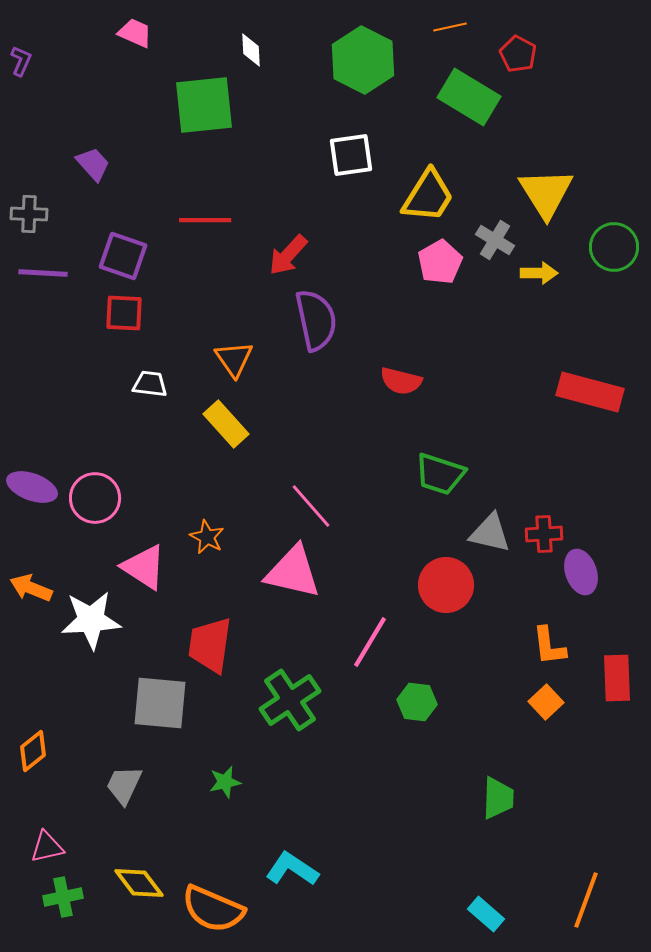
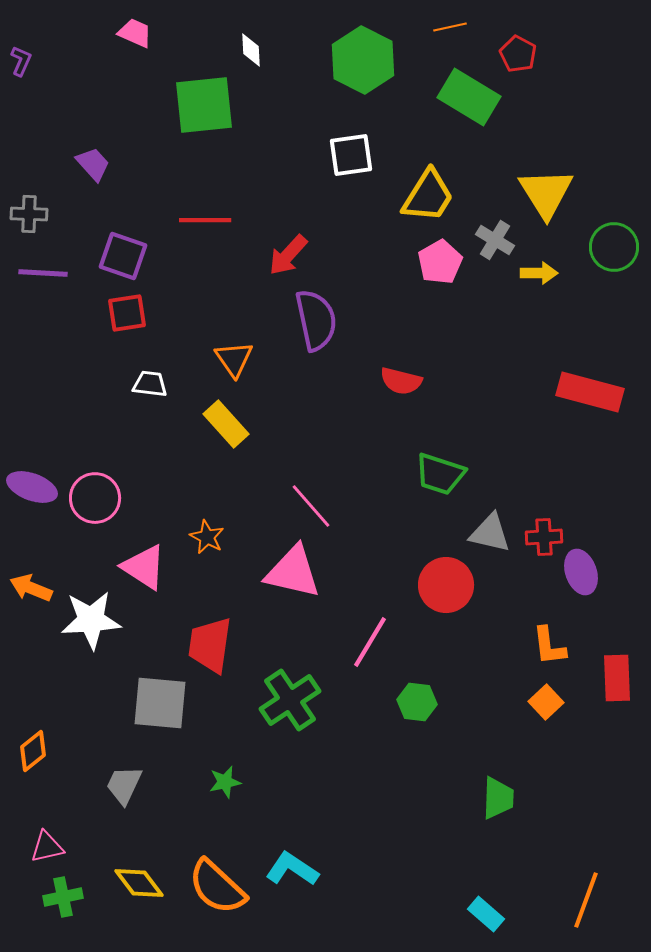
red square at (124, 313): moved 3 px right; rotated 12 degrees counterclockwise
red cross at (544, 534): moved 3 px down
orange semicircle at (213, 909): moved 4 px right, 22 px up; rotated 20 degrees clockwise
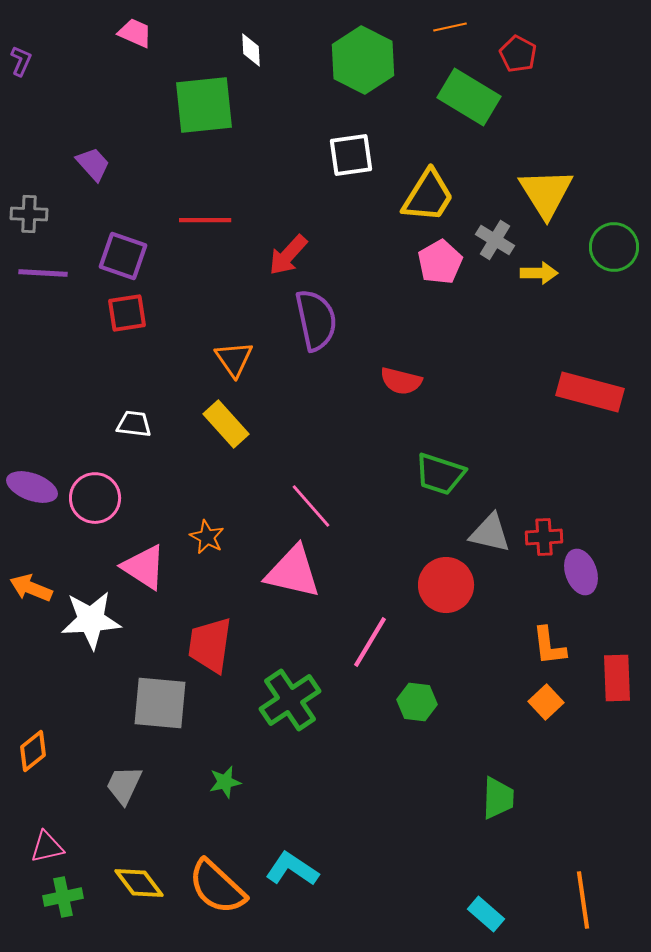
white trapezoid at (150, 384): moved 16 px left, 40 px down
orange line at (586, 900): moved 3 px left; rotated 28 degrees counterclockwise
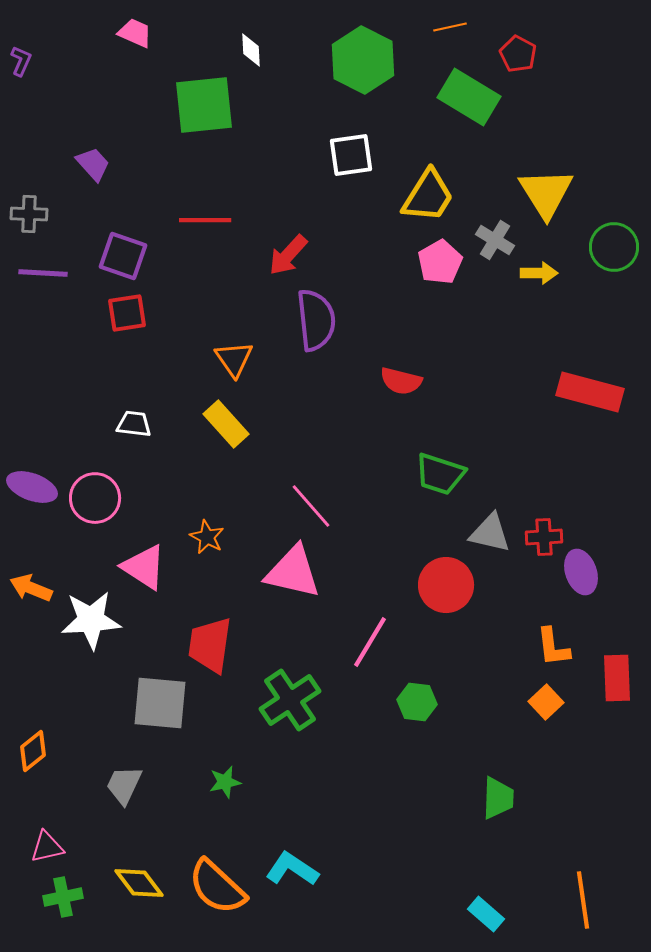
purple semicircle at (316, 320): rotated 6 degrees clockwise
orange L-shape at (549, 646): moved 4 px right, 1 px down
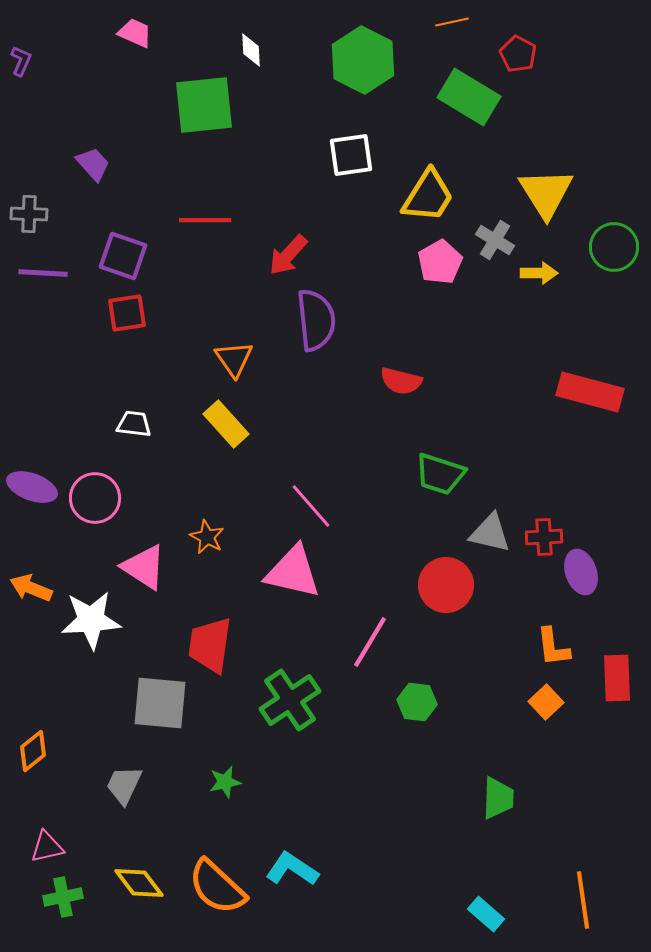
orange line at (450, 27): moved 2 px right, 5 px up
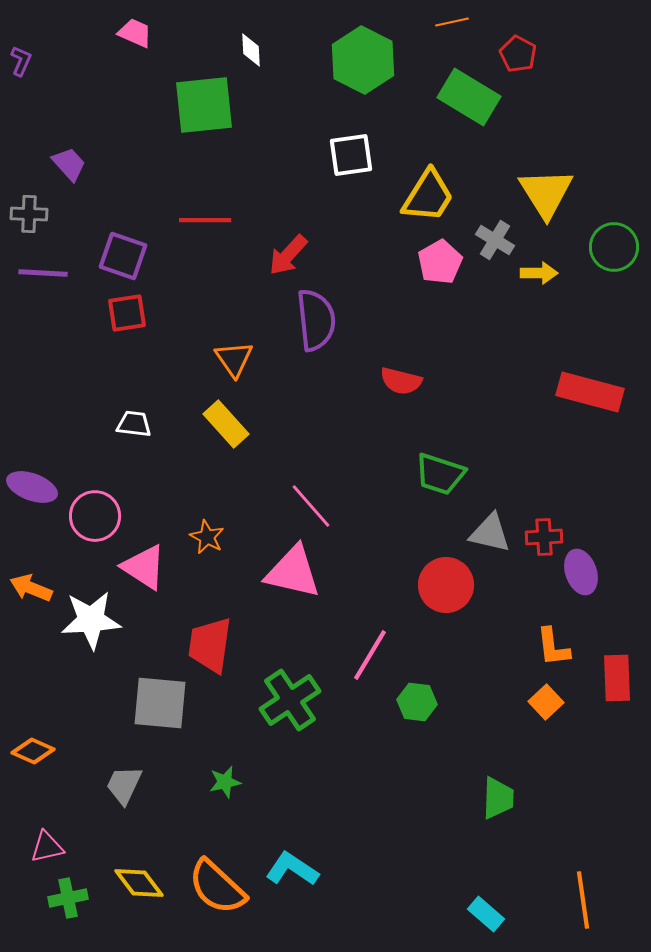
purple trapezoid at (93, 164): moved 24 px left
pink circle at (95, 498): moved 18 px down
pink line at (370, 642): moved 13 px down
orange diamond at (33, 751): rotated 63 degrees clockwise
green cross at (63, 897): moved 5 px right, 1 px down
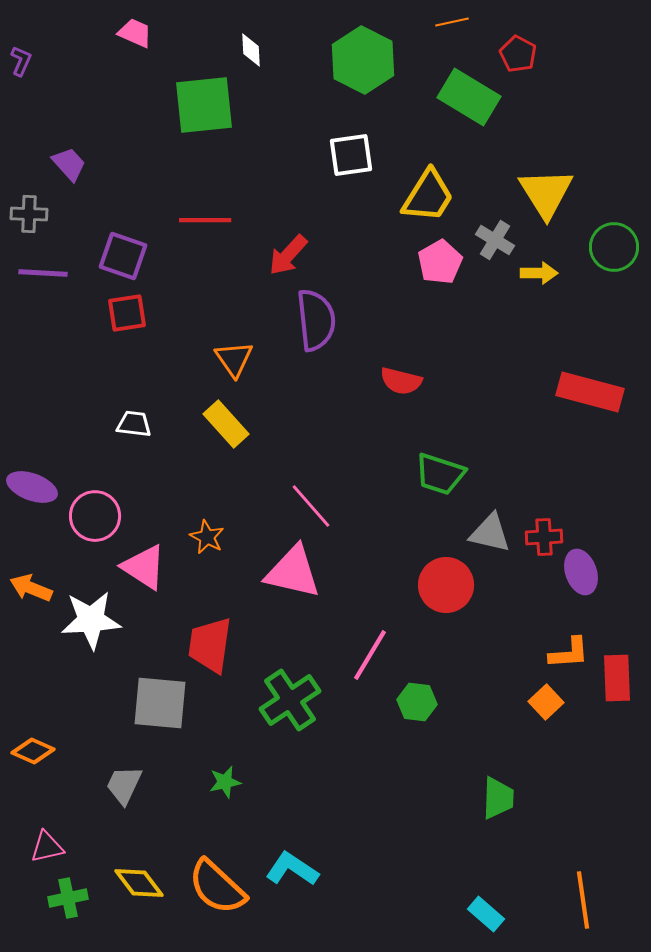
orange L-shape at (553, 647): moved 16 px right, 6 px down; rotated 87 degrees counterclockwise
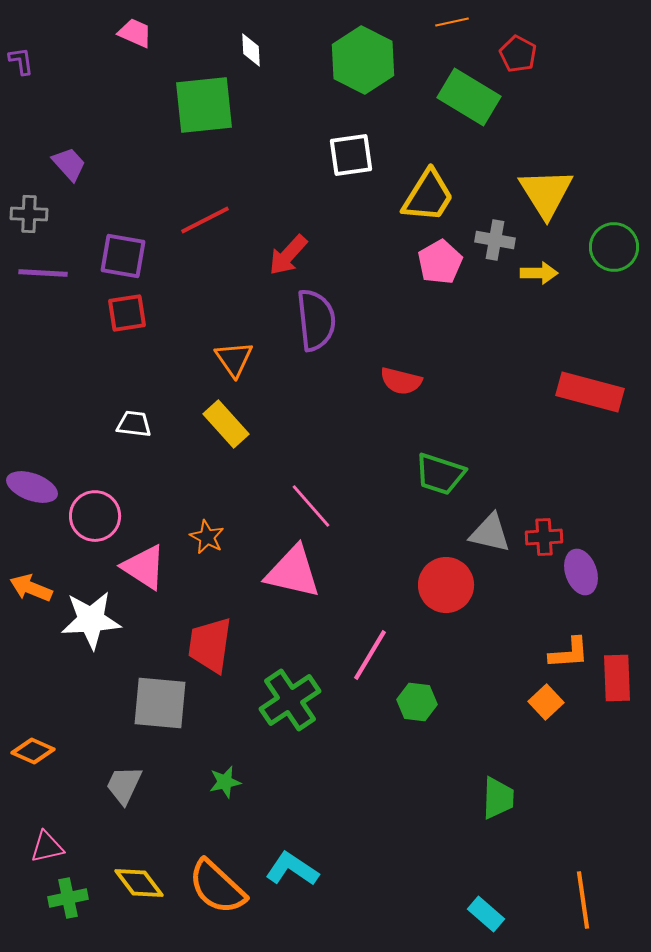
purple L-shape at (21, 61): rotated 32 degrees counterclockwise
red line at (205, 220): rotated 27 degrees counterclockwise
gray cross at (495, 240): rotated 21 degrees counterclockwise
purple square at (123, 256): rotated 9 degrees counterclockwise
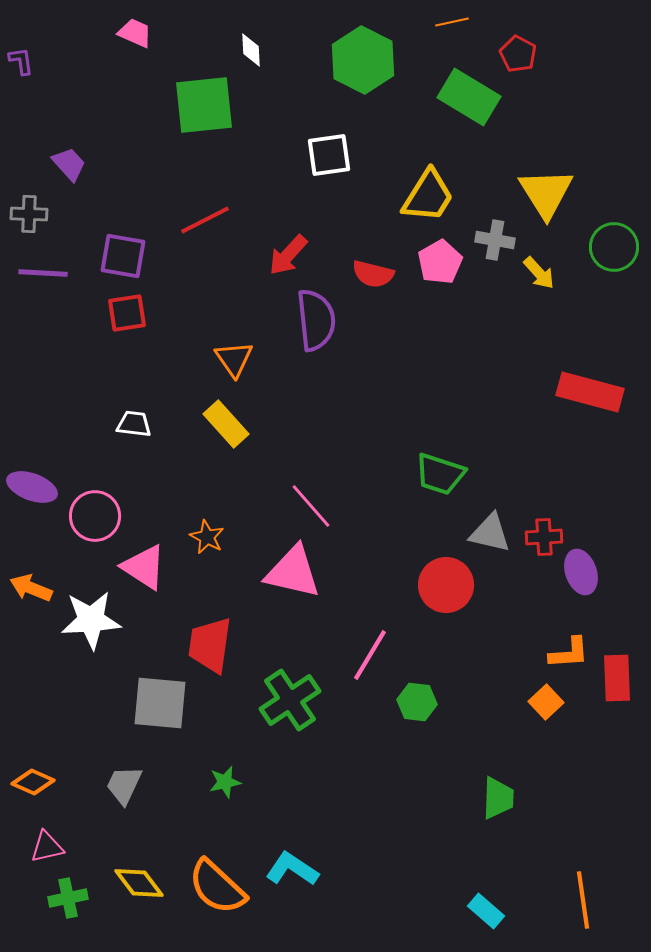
white square at (351, 155): moved 22 px left
yellow arrow at (539, 273): rotated 48 degrees clockwise
red semicircle at (401, 381): moved 28 px left, 107 px up
orange diamond at (33, 751): moved 31 px down
cyan rectangle at (486, 914): moved 3 px up
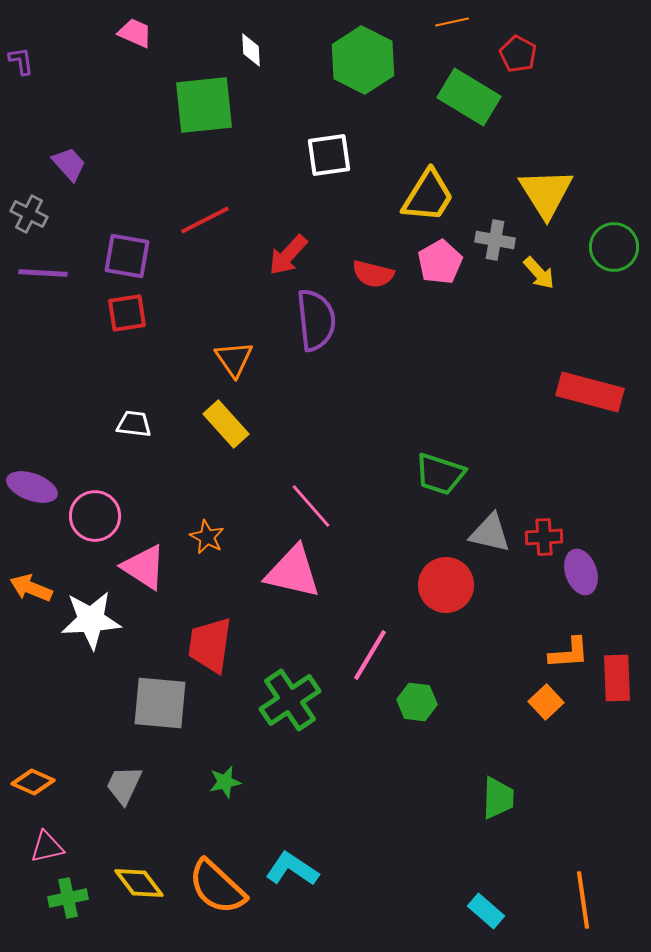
gray cross at (29, 214): rotated 24 degrees clockwise
purple square at (123, 256): moved 4 px right
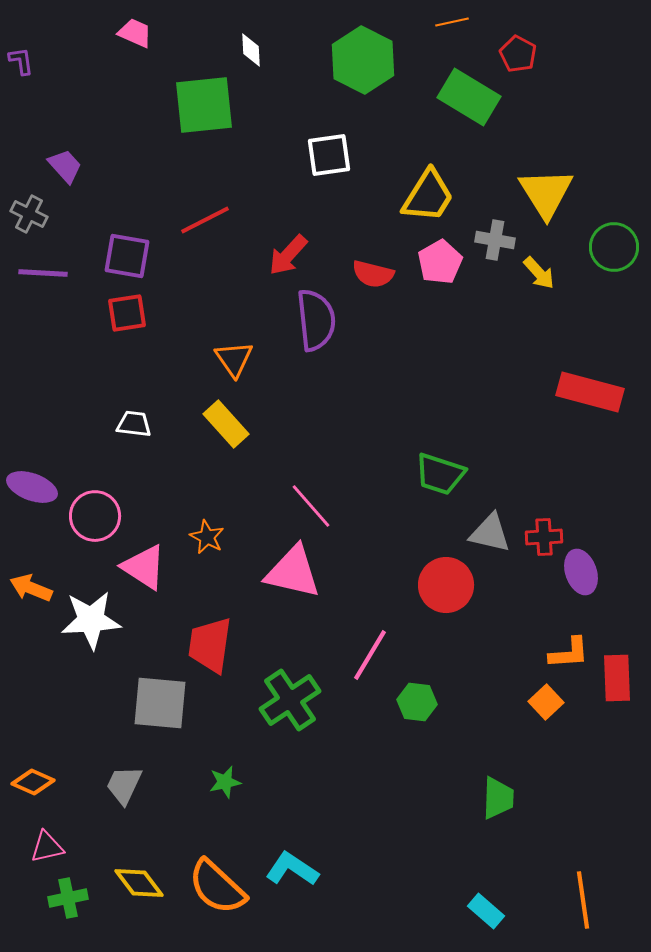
purple trapezoid at (69, 164): moved 4 px left, 2 px down
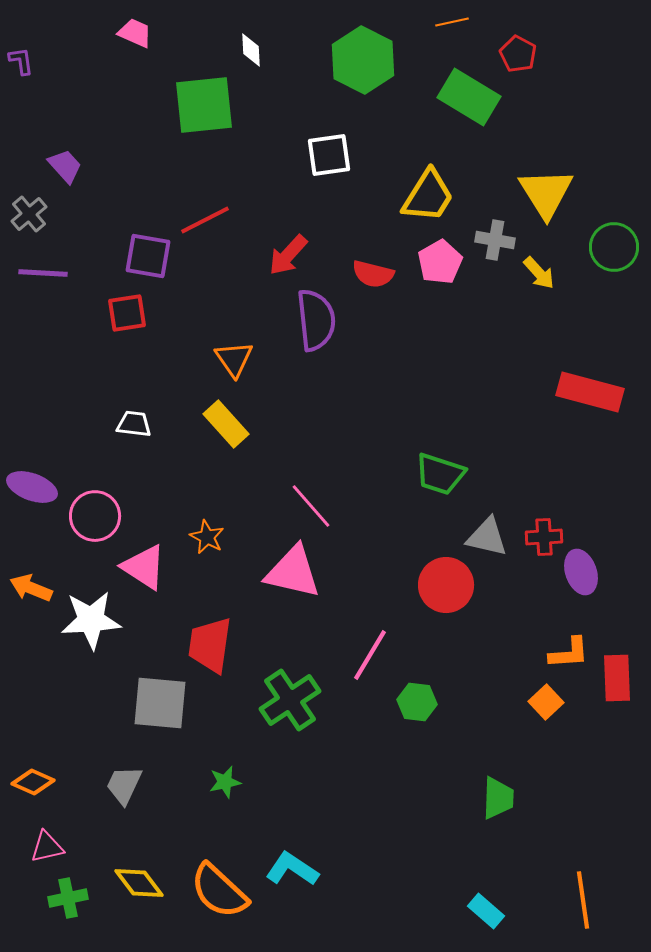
gray cross at (29, 214): rotated 24 degrees clockwise
purple square at (127, 256): moved 21 px right
gray triangle at (490, 533): moved 3 px left, 4 px down
orange semicircle at (217, 887): moved 2 px right, 4 px down
